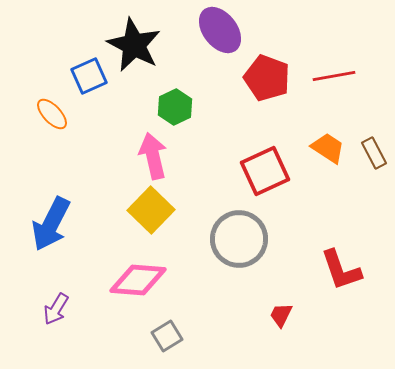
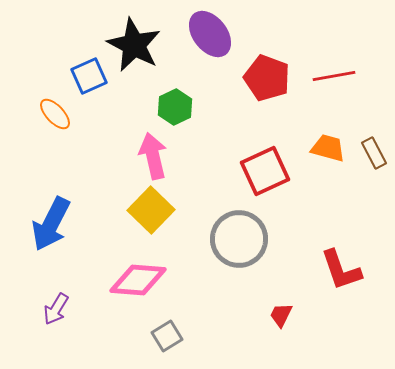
purple ellipse: moved 10 px left, 4 px down
orange ellipse: moved 3 px right
orange trapezoid: rotated 18 degrees counterclockwise
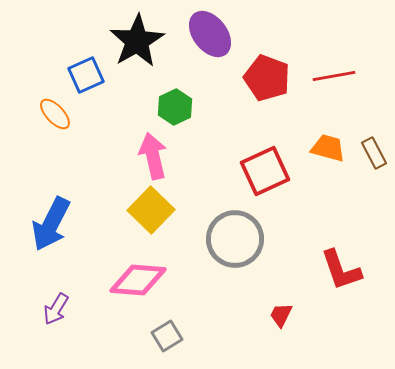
black star: moved 3 px right, 4 px up; rotated 14 degrees clockwise
blue square: moved 3 px left, 1 px up
gray circle: moved 4 px left
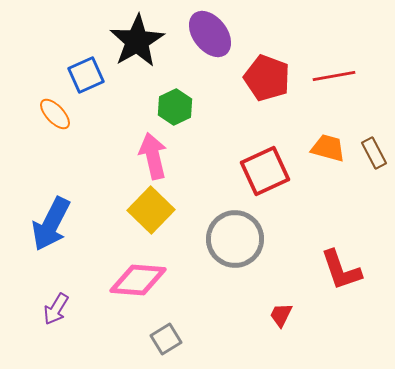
gray square: moved 1 px left, 3 px down
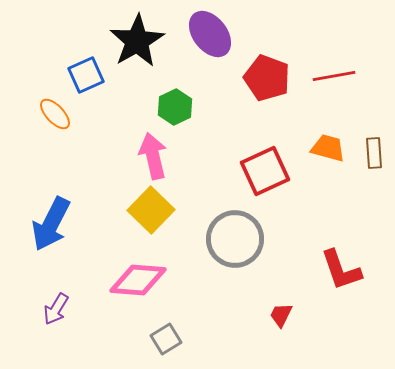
brown rectangle: rotated 24 degrees clockwise
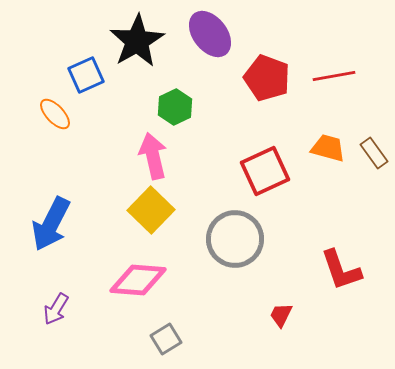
brown rectangle: rotated 32 degrees counterclockwise
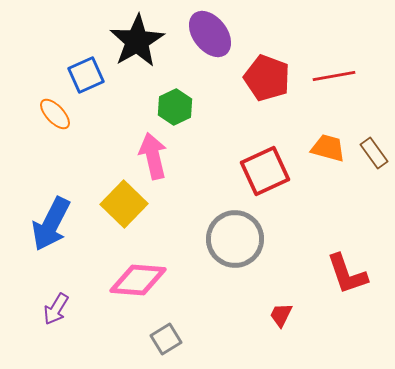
yellow square: moved 27 px left, 6 px up
red L-shape: moved 6 px right, 4 px down
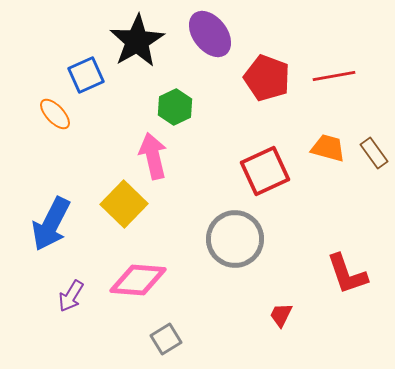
purple arrow: moved 15 px right, 13 px up
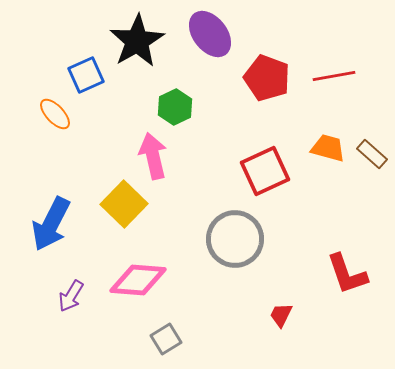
brown rectangle: moved 2 px left, 1 px down; rotated 12 degrees counterclockwise
